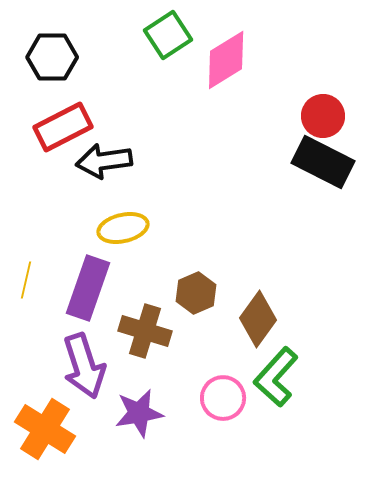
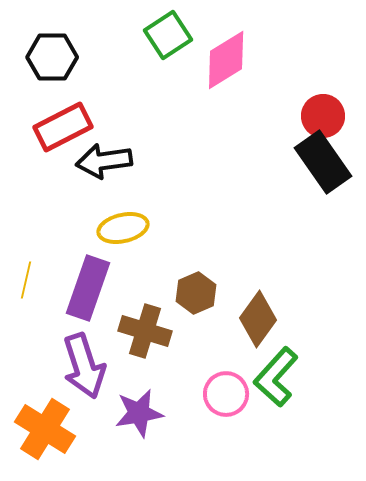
black rectangle: rotated 28 degrees clockwise
pink circle: moved 3 px right, 4 px up
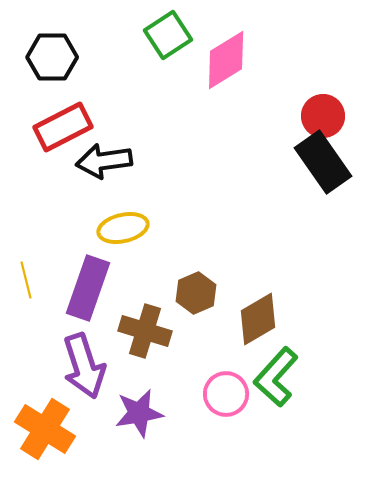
yellow line: rotated 27 degrees counterclockwise
brown diamond: rotated 24 degrees clockwise
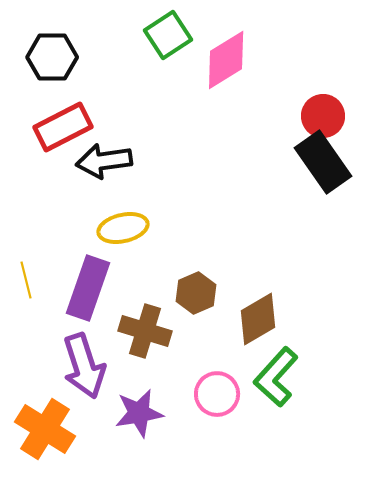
pink circle: moved 9 px left
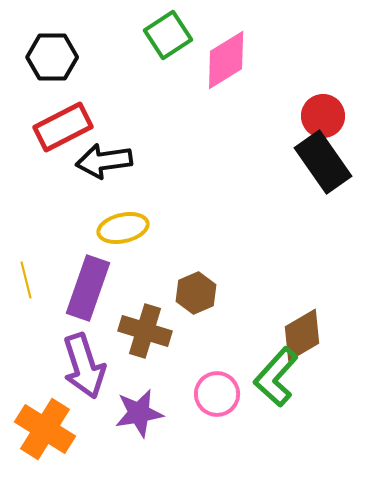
brown diamond: moved 44 px right, 16 px down
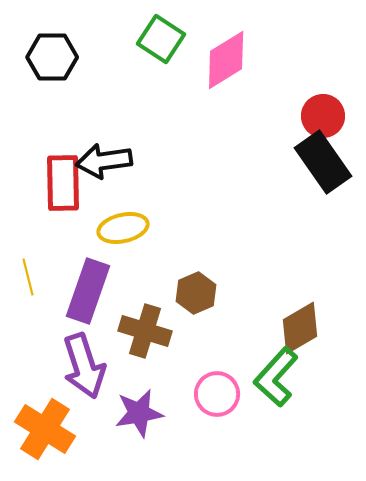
green square: moved 7 px left, 4 px down; rotated 24 degrees counterclockwise
red rectangle: moved 56 px down; rotated 64 degrees counterclockwise
yellow line: moved 2 px right, 3 px up
purple rectangle: moved 3 px down
brown diamond: moved 2 px left, 7 px up
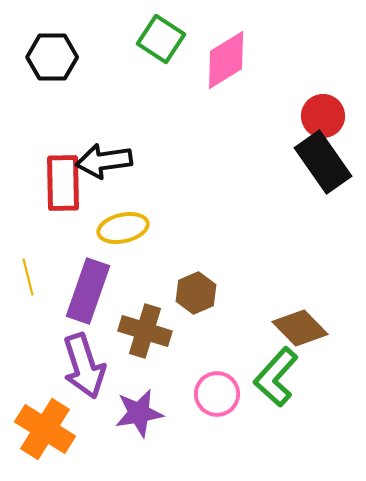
brown diamond: rotated 76 degrees clockwise
